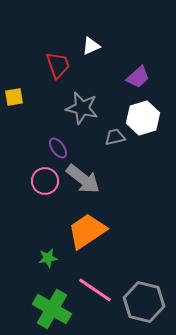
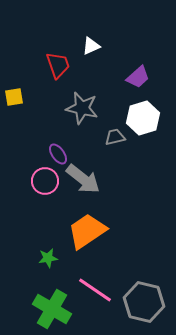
purple ellipse: moved 6 px down
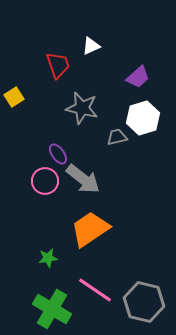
yellow square: rotated 24 degrees counterclockwise
gray trapezoid: moved 2 px right
orange trapezoid: moved 3 px right, 2 px up
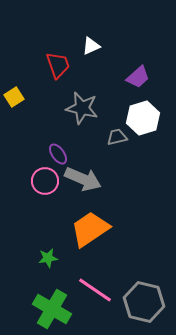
gray arrow: rotated 15 degrees counterclockwise
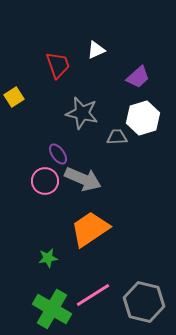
white triangle: moved 5 px right, 4 px down
gray star: moved 5 px down
gray trapezoid: rotated 10 degrees clockwise
pink line: moved 2 px left, 5 px down; rotated 66 degrees counterclockwise
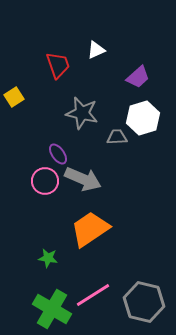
green star: rotated 18 degrees clockwise
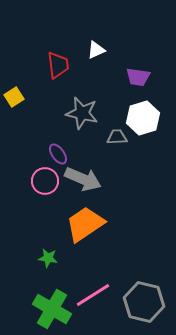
red trapezoid: rotated 12 degrees clockwise
purple trapezoid: rotated 50 degrees clockwise
orange trapezoid: moved 5 px left, 5 px up
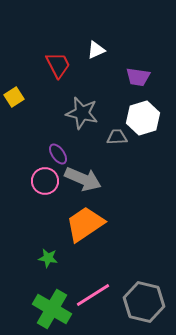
red trapezoid: rotated 20 degrees counterclockwise
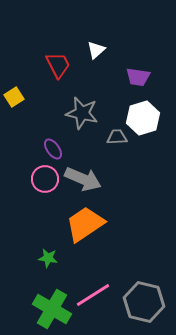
white triangle: rotated 18 degrees counterclockwise
purple ellipse: moved 5 px left, 5 px up
pink circle: moved 2 px up
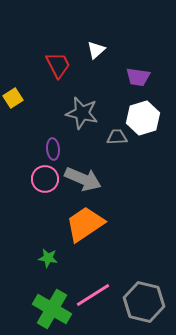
yellow square: moved 1 px left, 1 px down
purple ellipse: rotated 30 degrees clockwise
